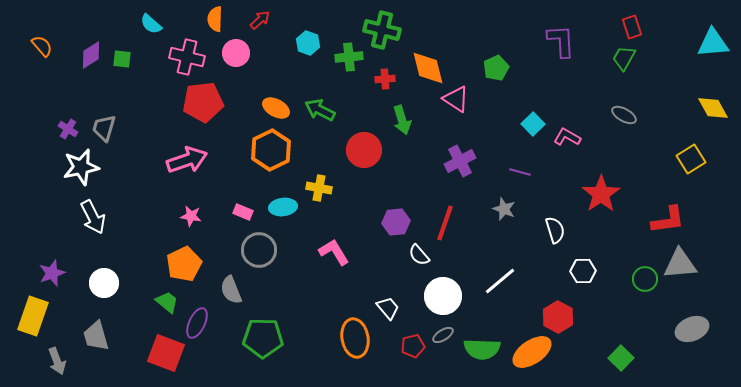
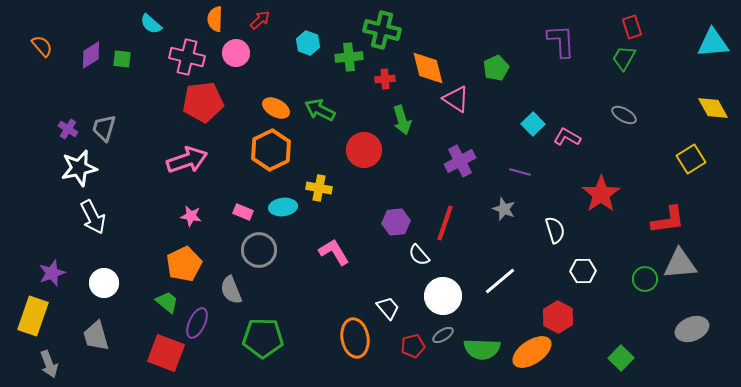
white star at (81, 167): moved 2 px left, 1 px down
gray arrow at (57, 361): moved 8 px left, 3 px down
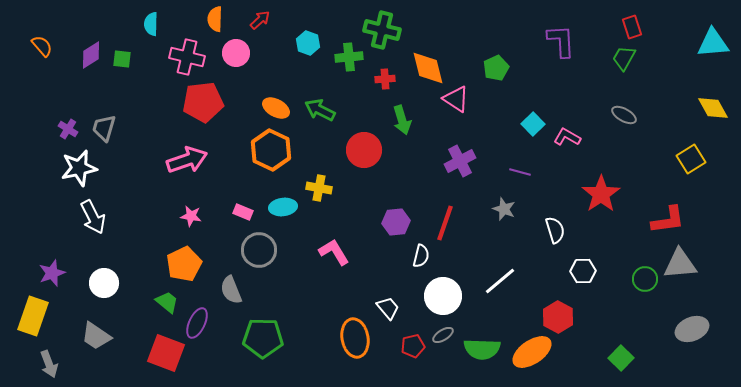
cyan semicircle at (151, 24): rotated 50 degrees clockwise
orange hexagon at (271, 150): rotated 9 degrees counterclockwise
white semicircle at (419, 255): moved 2 px right, 1 px down; rotated 125 degrees counterclockwise
gray trapezoid at (96, 336): rotated 40 degrees counterclockwise
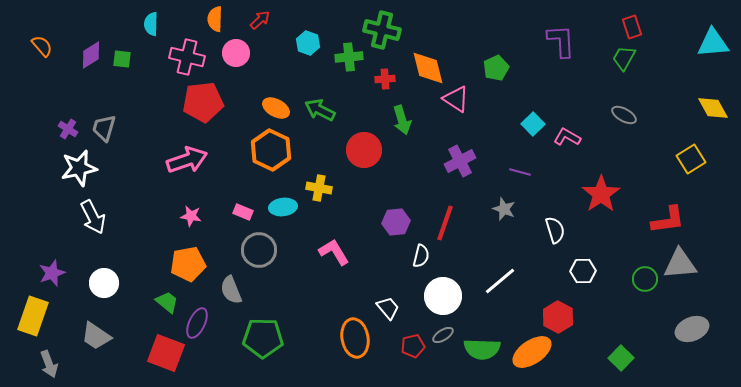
orange pentagon at (184, 264): moved 4 px right; rotated 16 degrees clockwise
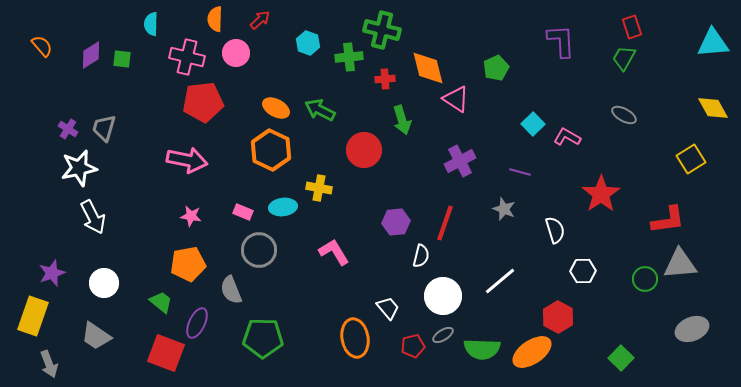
pink arrow at (187, 160): rotated 30 degrees clockwise
green trapezoid at (167, 302): moved 6 px left
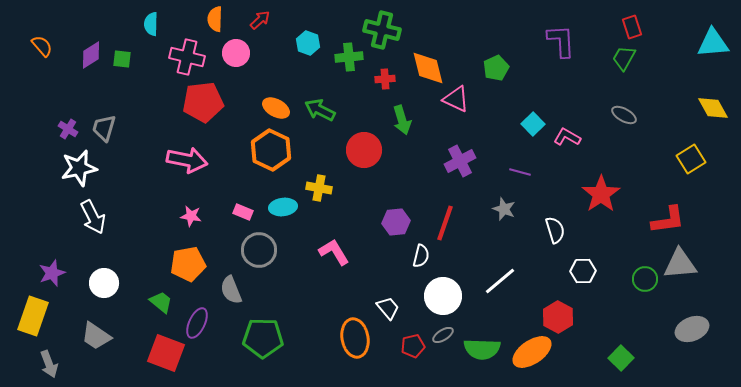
pink triangle at (456, 99): rotated 8 degrees counterclockwise
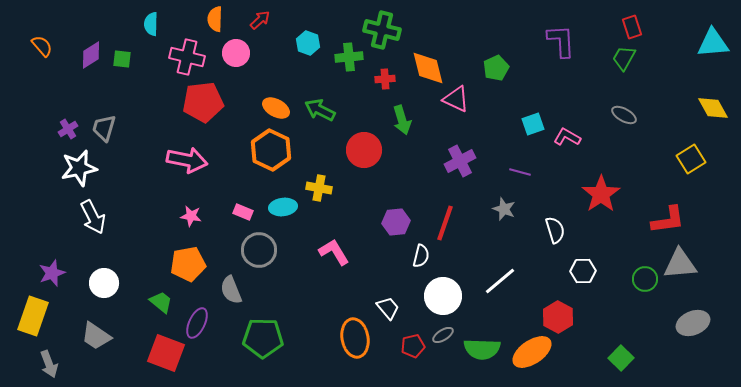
cyan square at (533, 124): rotated 25 degrees clockwise
purple cross at (68, 129): rotated 24 degrees clockwise
gray ellipse at (692, 329): moved 1 px right, 6 px up
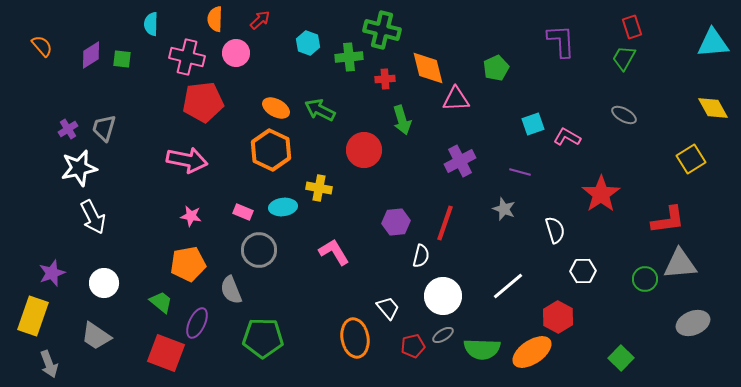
pink triangle at (456, 99): rotated 28 degrees counterclockwise
white line at (500, 281): moved 8 px right, 5 px down
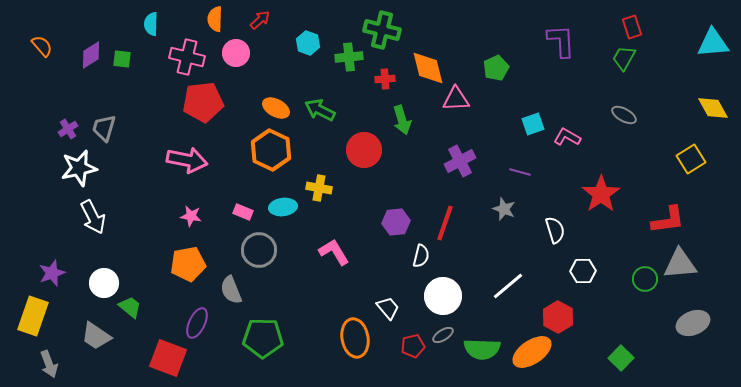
green trapezoid at (161, 302): moved 31 px left, 5 px down
red square at (166, 353): moved 2 px right, 5 px down
